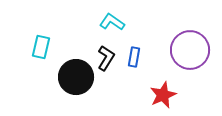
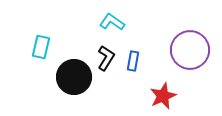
blue rectangle: moved 1 px left, 4 px down
black circle: moved 2 px left
red star: moved 1 px down
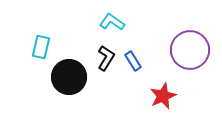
blue rectangle: rotated 42 degrees counterclockwise
black circle: moved 5 px left
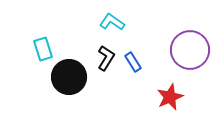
cyan rectangle: moved 2 px right, 2 px down; rotated 30 degrees counterclockwise
blue rectangle: moved 1 px down
red star: moved 7 px right, 1 px down
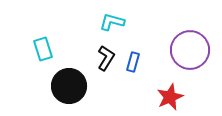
cyan L-shape: rotated 20 degrees counterclockwise
blue rectangle: rotated 48 degrees clockwise
black circle: moved 9 px down
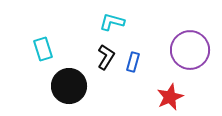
black L-shape: moved 1 px up
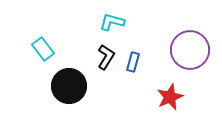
cyan rectangle: rotated 20 degrees counterclockwise
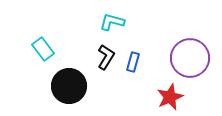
purple circle: moved 8 px down
